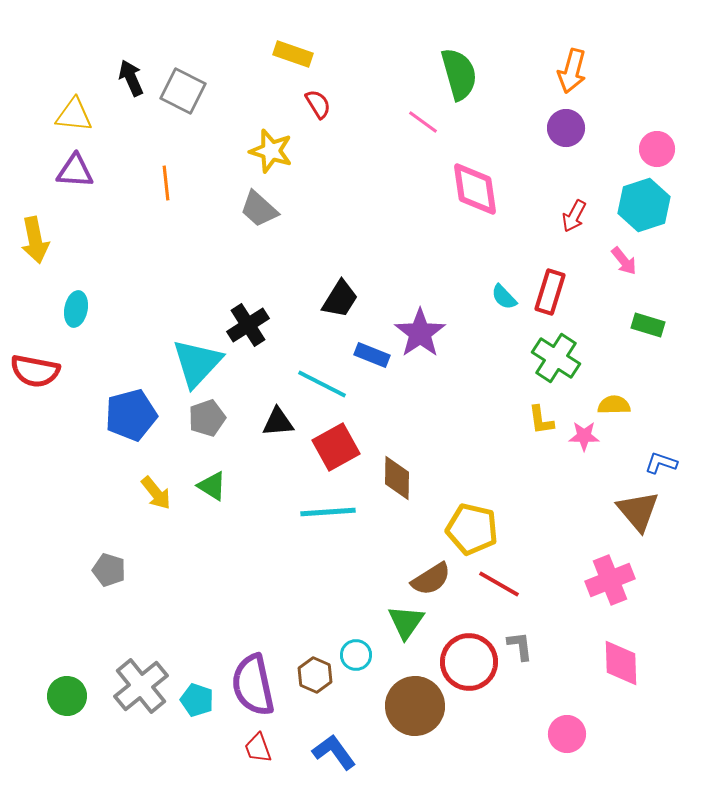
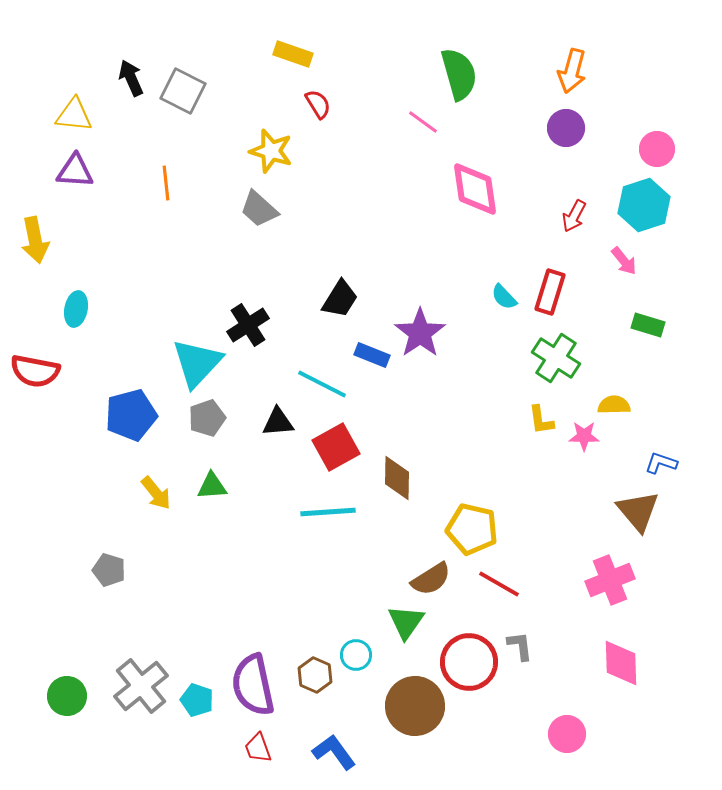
green triangle at (212, 486): rotated 36 degrees counterclockwise
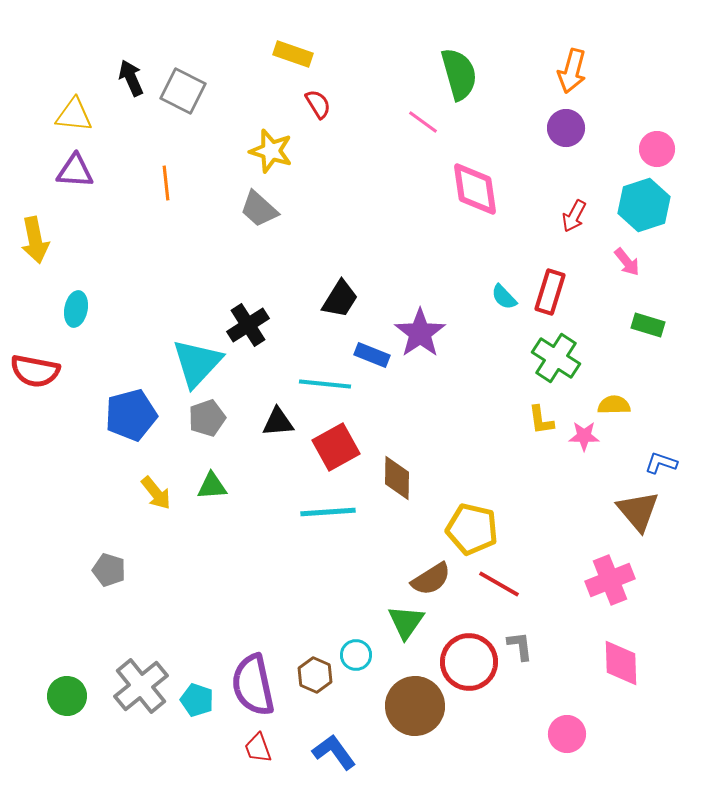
pink arrow at (624, 261): moved 3 px right, 1 px down
cyan line at (322, 384): moved 3 px right; rotated 21 degrees counterclockwise
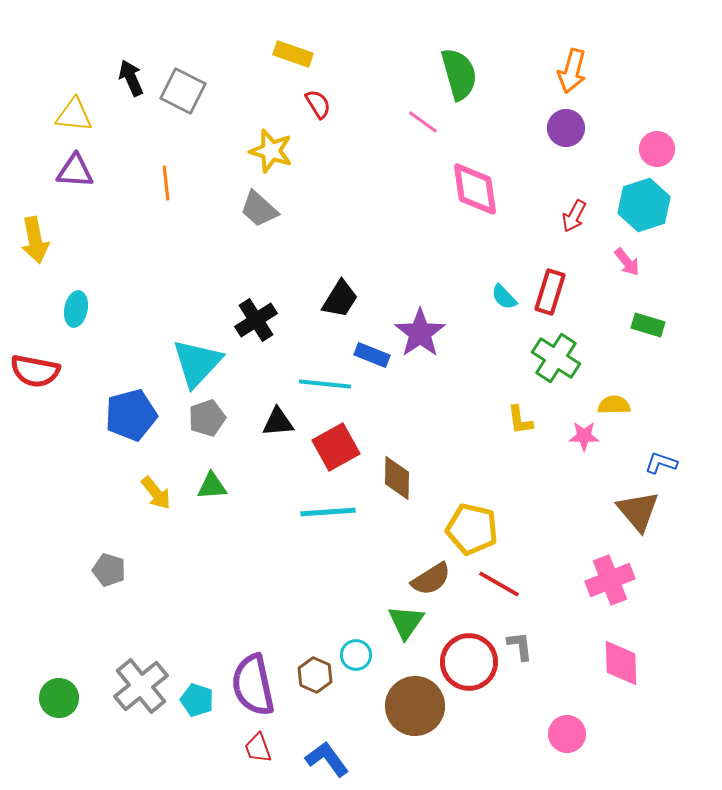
black cross at (248, 325): moved 8 px right, 5 px up
yellow L-shape at (541, 420): moved 21 px left
green circle at (67, 696): moved 8 px left, 2 px down
blue L-shape at (334, 752): moved 7 px left, 7 px down
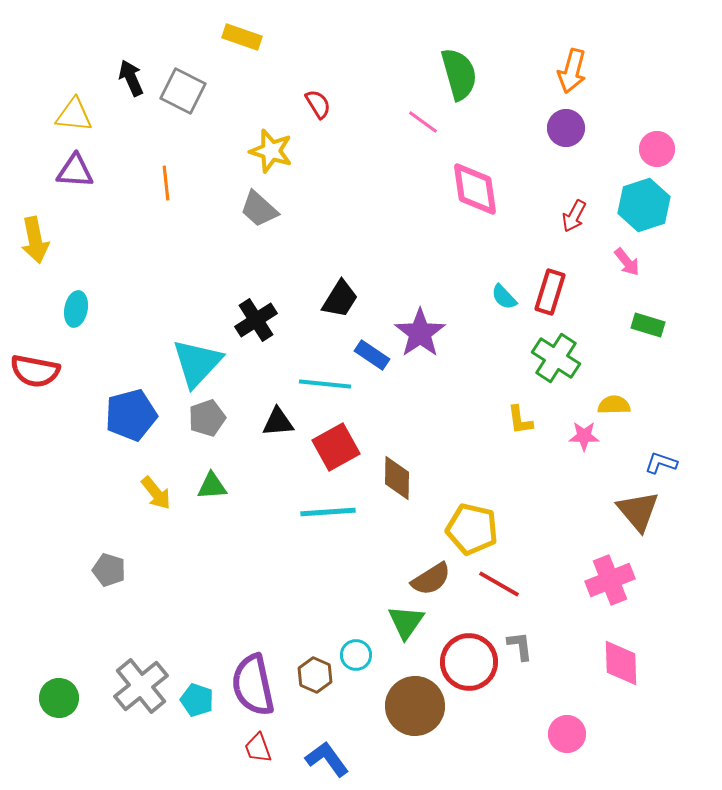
yellow rectangle at (293, 54): moved 51 px left, 17 px up
blue rectangle at (372, 355): rotated 12 degrees clockwise
